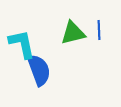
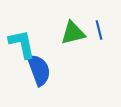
blue line: rotated 12 degrees counterclockwise
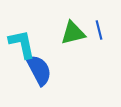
blue semicircle: rotated 8 degrees counterclockwise
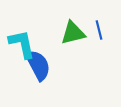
blue semicircle: moved 1 px left, 5 px up
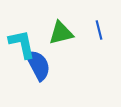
green triangle: moved 12 px left
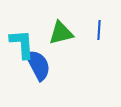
blue line: rotated 18 degrees clockwise
cyan L-shape: rotated 8 degrees clockwise
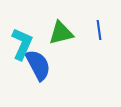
blue line: rotated 12 degrees counterclockwise
cyan L-shape: rotated 28 degrees clockwise
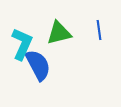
green triangle: moved 2 px left
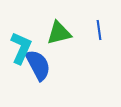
cyan L-shape: moved 1 px left, 4 px down
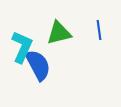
cyan L-shape: moved 1 px right, 1 px up
